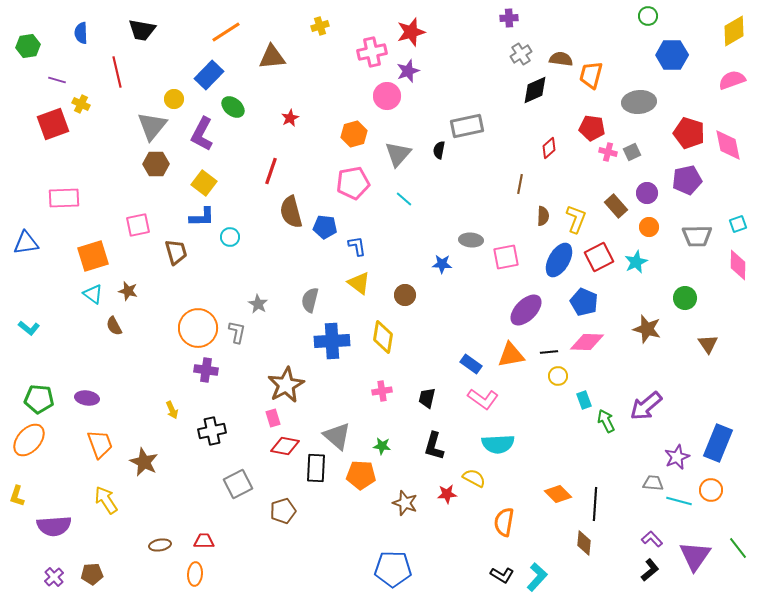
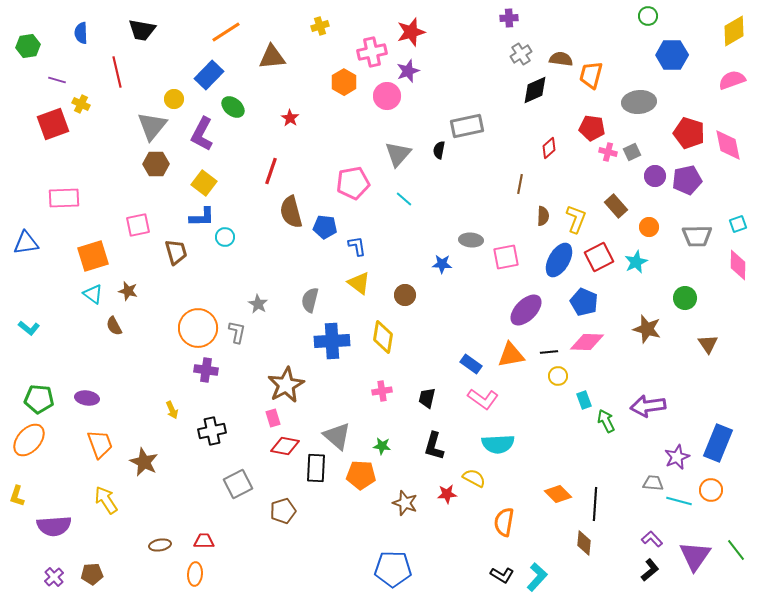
red star at (290, 118): rotated 12 degrees counterclockwise
orange hexagon at (354, 134): moved 10 px left, 52 px up; rotated 15 degrees counterclockwise
purple circle at (647, 193): moved 8 px right, 17 px up
cyan circle at (230, 237): moved 5 px left
purple arrow at (646, 406): moved 2 px right; rotated 32 degrees clockwise
green line at (738, 548): moved 2 px left, 2 px down
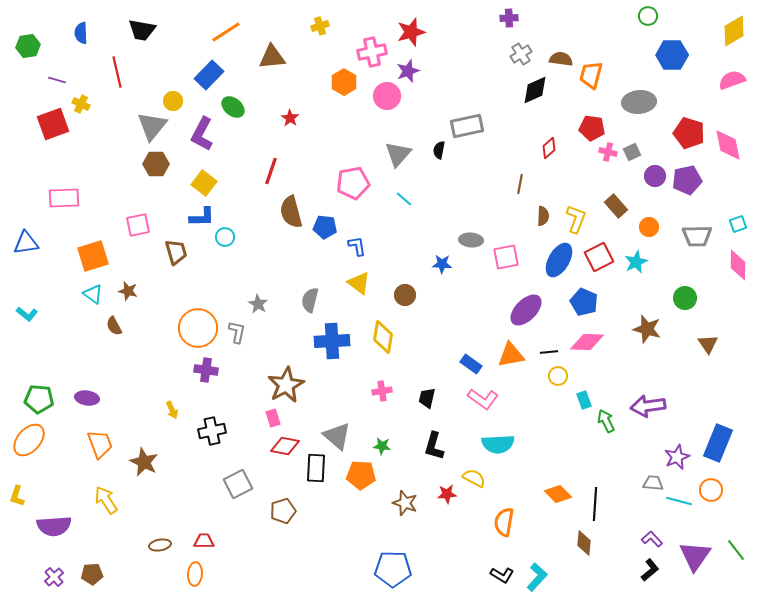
yellow circle at (174, 99): moved 1 px left, 2 px down
cyan L-shape at (29, 328): moved 2 px left, 14 px up
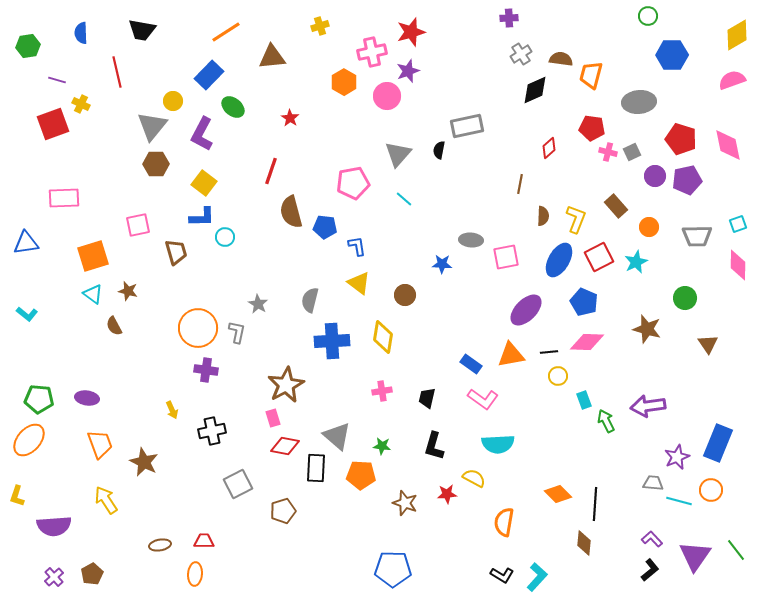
yellow diamond at (734, 31): moved 3 px right, 4 px down
red pentagon at (689, 133): moved 8 px left, 6 px down
brown pentagon at (92, 574): rotated 25 degrees counterclockwise
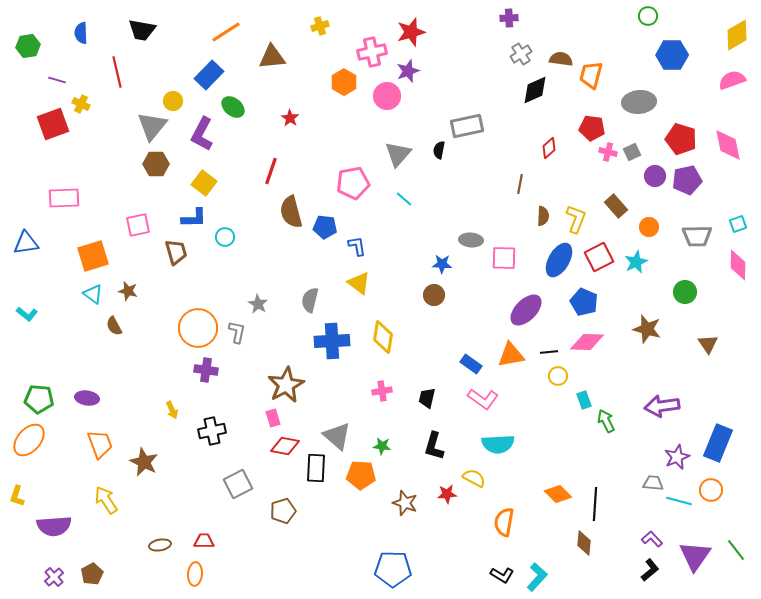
blue L-shape at (202, 217): moved 8 px left, 1 px down
pink square at (506, 257): moved 2 px left, 1 px down; rotated 12 degrees clockwise
brown circle at (405, 295): moved 29 px right
green circle at (685, 298): moved 6 px up
purple arrow at (648, 406): moved 14 px right
